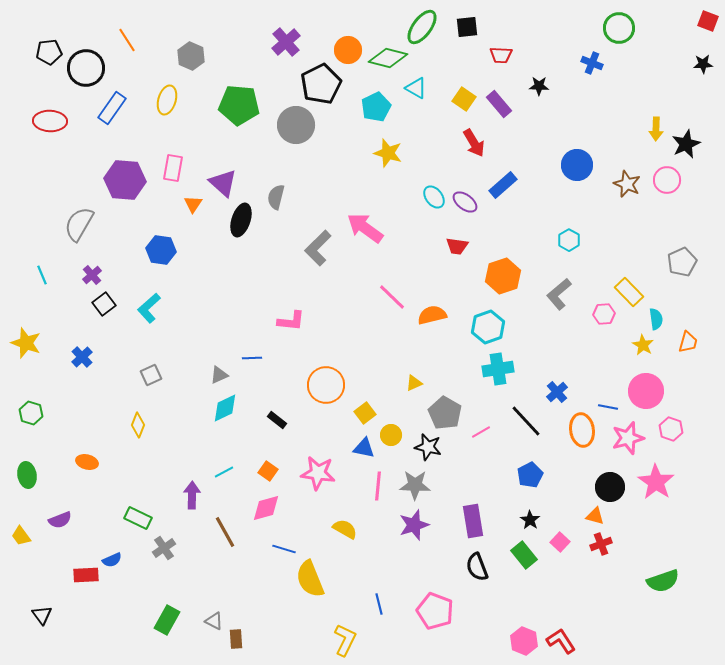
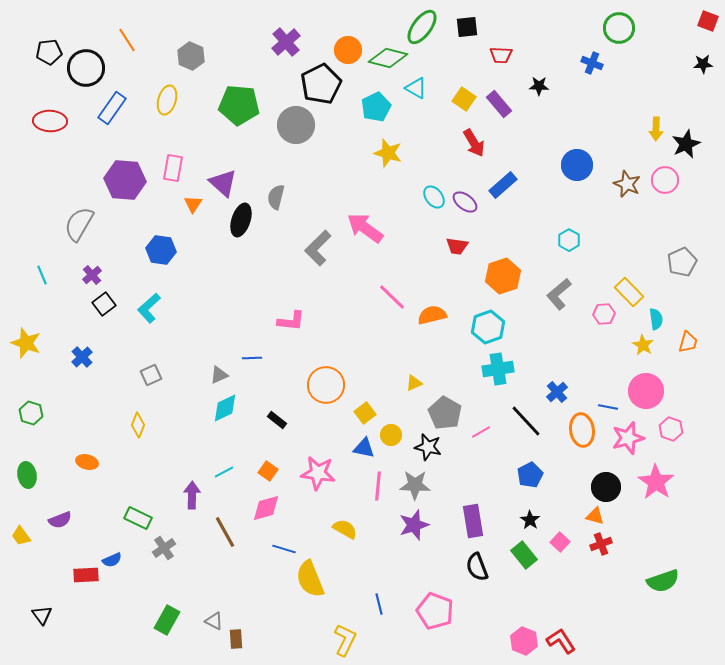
pink circle at (667, 180): moved 2 px left
black circle at (610, 487): moved 4 px left
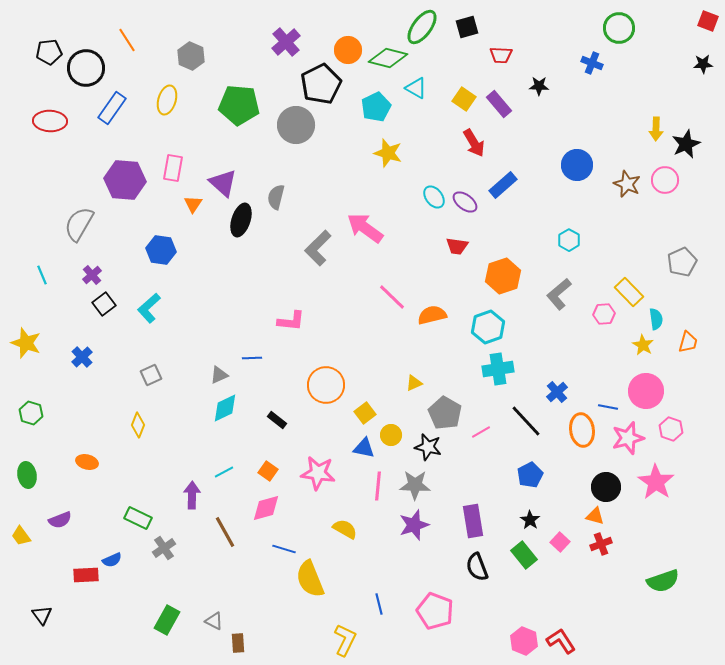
black square at (467, 27): rotated 10 degrees counterclockwise
brown rectangle at (236, 639): moved 2 px right, 4 px down
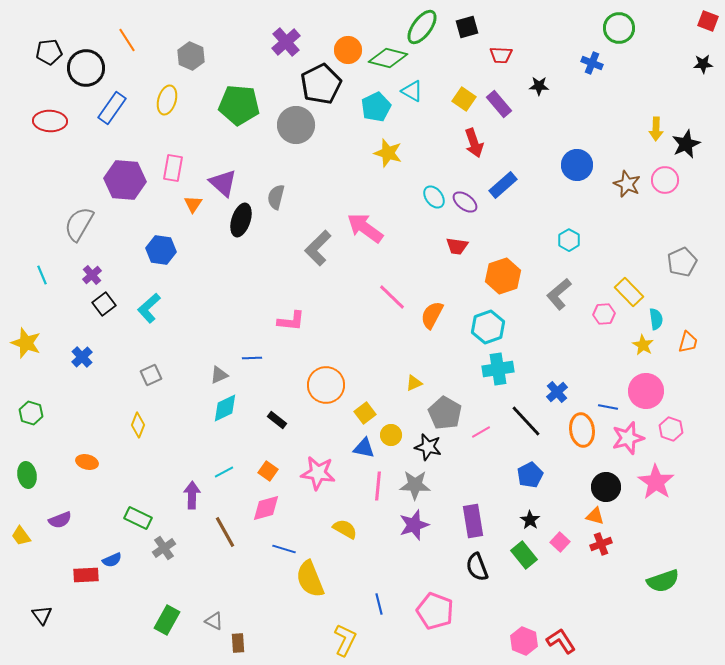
cyan triangle at (416, 88): moved 4 px left, 3 px down
red arrow at (474, 143): rotated 12 degrees clockwise
orange semicircle at (432, 315): rotated 48 degrees counterclockwise
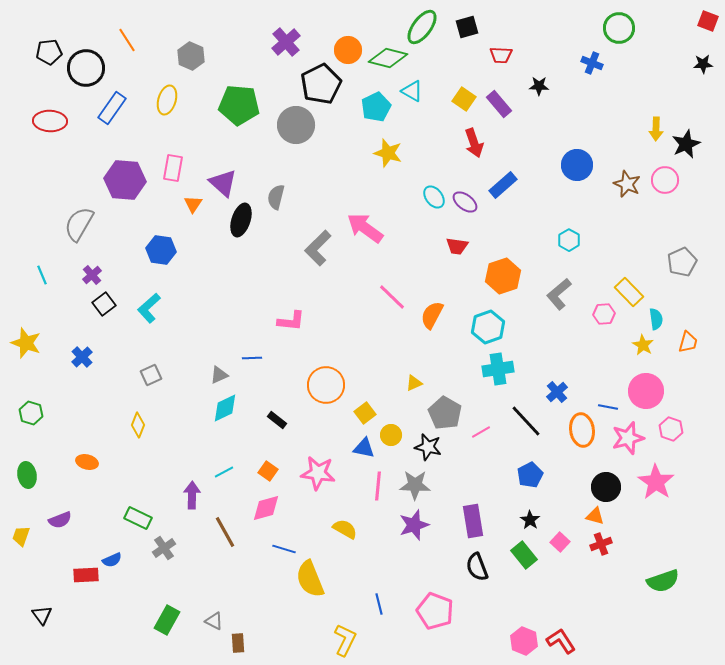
yellow trapezoid at (21, 536): rotated 55 degrees clockwise
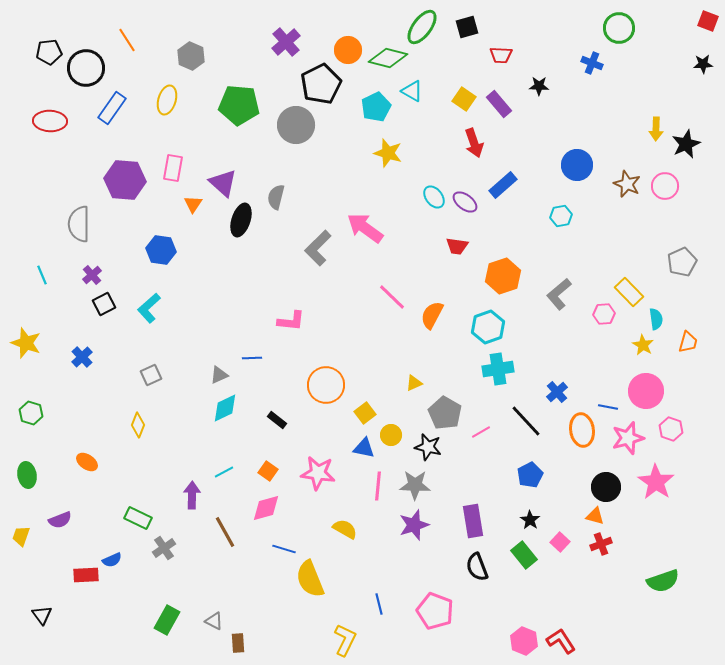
pink circle at (665, 180): moved 6 px down
gray semicircle at (79, 224): rotated 30 degrees counterclockwise
cyan hexagon at (569, 240): moved 8 px left, 24 px up; rotated 20 degrees clockwise
black square at (104, 304): rotated 10 degrees clockwise
orange ellipse at (87, 462): rotated 20 degrees clockwise
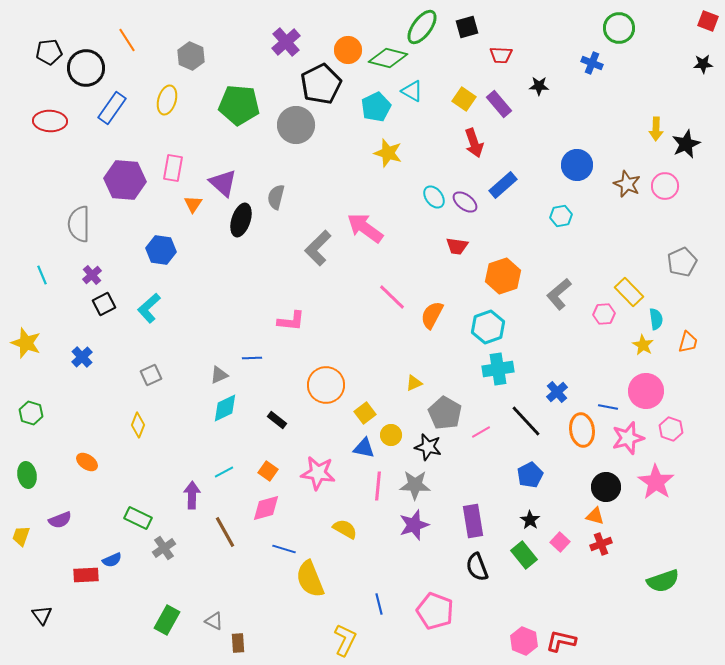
red L-shape at (561, 641): rotated 44 degrees counterclockwise
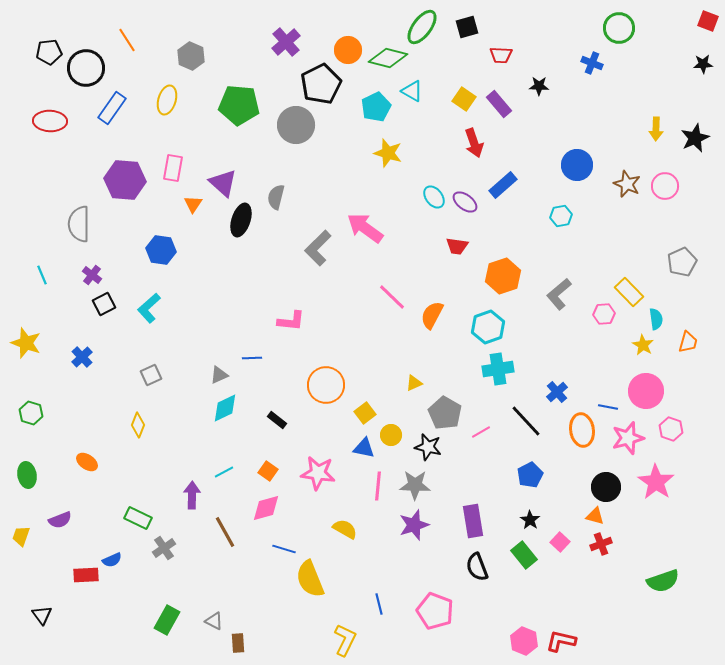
black star at (686, 144): moved 9 px right, 6 px up
purple cross at (92, 275): rotated 12 degrees counterclockwise
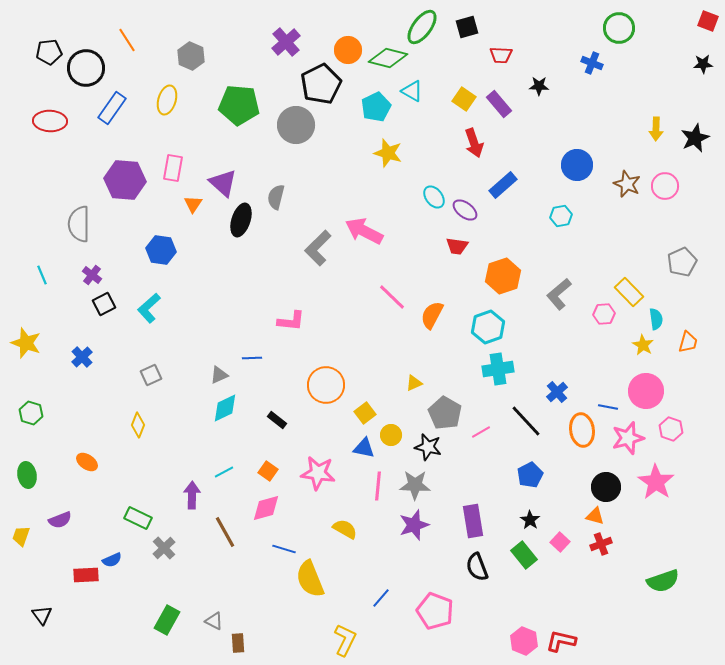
purple ellipse at (465, 202): moved 8 px down
pink arrow at (365, 228): moved 1 px left, 3 px down; rotated 9 degrees counterclockwise
gray cross at (164, 548): rotated 10 degrees counterclockwise
blue line at (379, 604): moved 2 px right, 6 px up; rotated 55 degrees clockwise
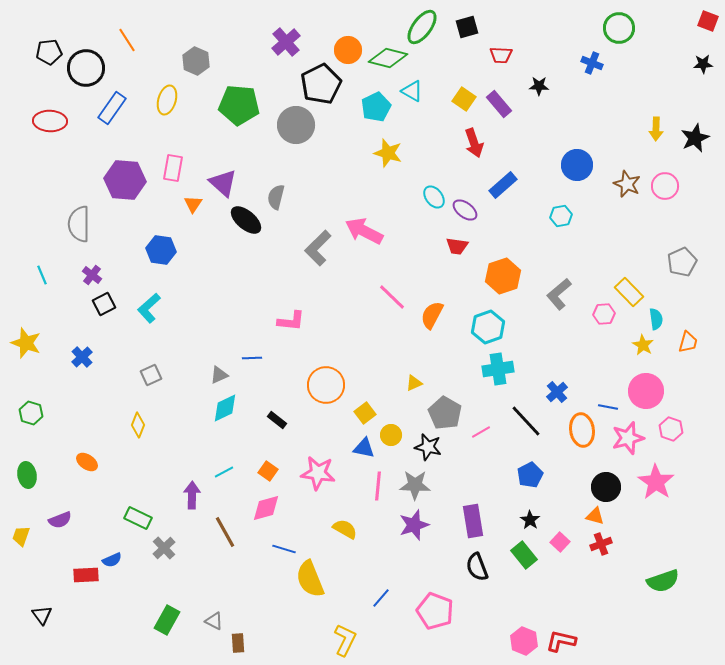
gray hexagon at (191, 56): moved 5 px right, 5 px down
black ellipse at (241, 220): moved 5 px right; rotated 68 degrees counterclockwise
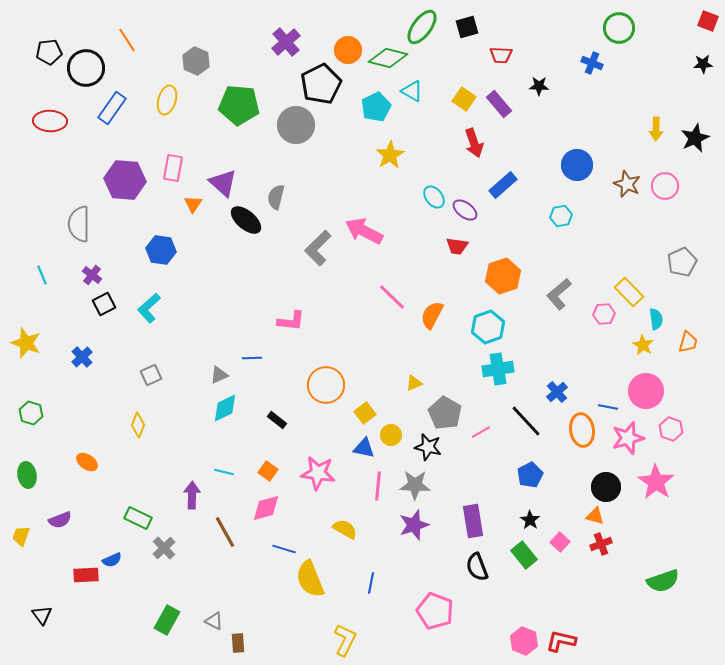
yellow star at (388, 153): moved 2 px right, 2 px down; rotated 24 degrees clockwise
cyan line at (224, 472): rotated 42 degrees clockwise
blue line at (381, 598): moved 10 px left, 15 px up; rotated 30 degrees counterclockwise
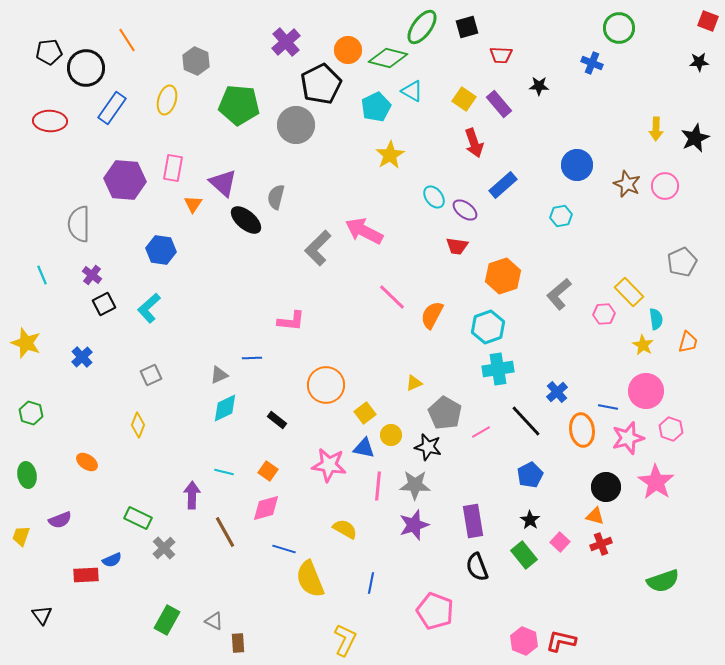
black star at (703, 64): moved 4 px left, 2 px up
pink star at (318, 473): moved 11 px right, 8 px up
